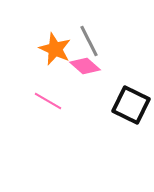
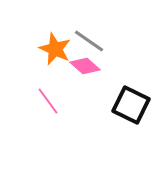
gray line: rotated 28 degrees counterclockwise
pink line: rotated 24 degrees clockwise
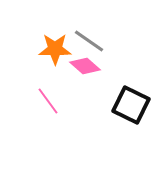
orange star: rotated 24 degrees counterclockwise
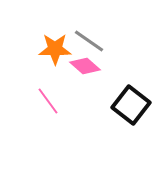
black square: rotated 12 degrees clockwise
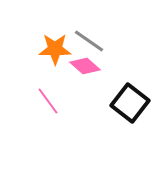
black square: moved 1 px left, 2 px up
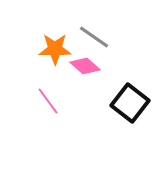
gray line: moved 5 px right, 4 px up
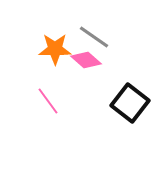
pink diamond: moved 1 px right, 6 px up
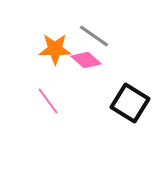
gray line: moved 1 px up
black square: rotated 6 degrees counterclockwise
